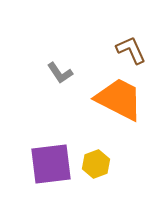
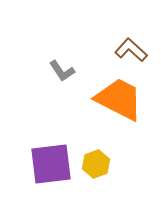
brown L-shape: rotated 24 degrees counterclockwise
gray L-shape: moved 2 px right, 2 px up
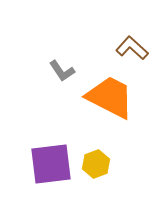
brown L-shape: moved 1 px right, 2 px up
orange trapezoid: moved 9 px left, 2 px up
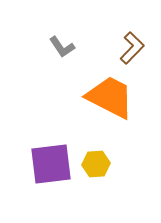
brown L-shape: rotated 92 degrees clockwise
gray L-shape: moved 24 px up
yellow hexagon: rotated 16 degrees clockwise
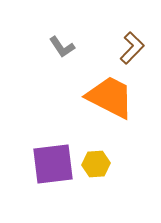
purple square: moved 2 px right
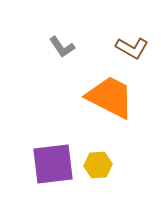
brown L-shape: rotated 76 degrees clockwise
yellow hexagon: moved 2 px right, 1 px down
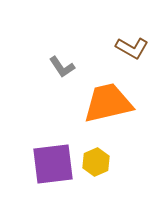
gray L-shape: moved 20 px down
orange trapezoid: moved 2 px left, 6 px down; rotated 40 degrees counterclockwise
yellow hexagon: moved 2 px left, 3 px up; rotated 20 degrees counterclockwise
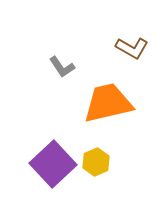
purple square: rotated 36 degrees counterclockwise
